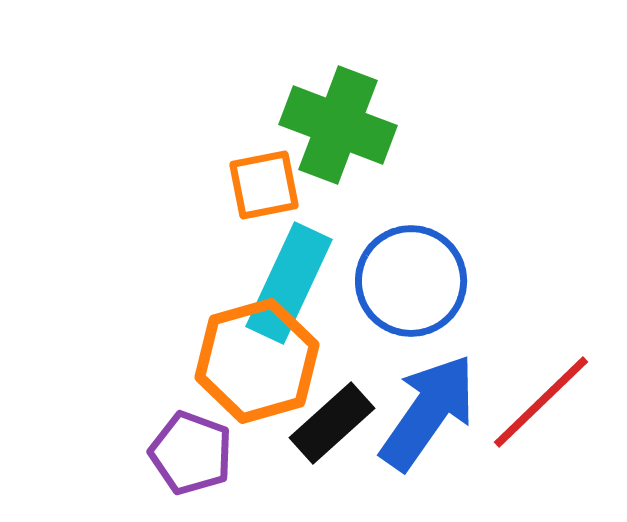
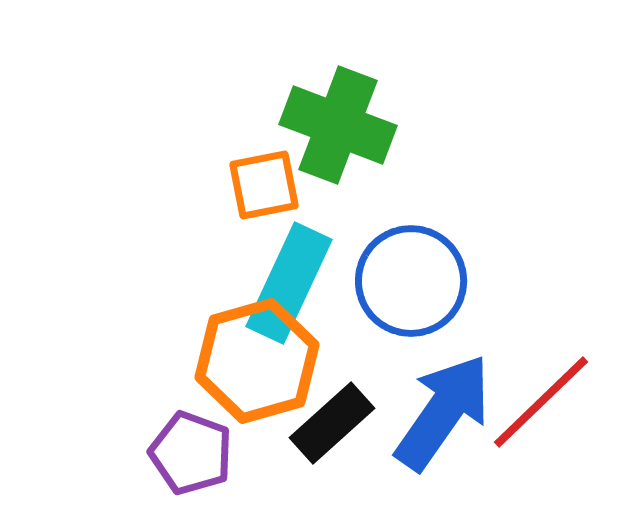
blue arrow: moved 15 px right
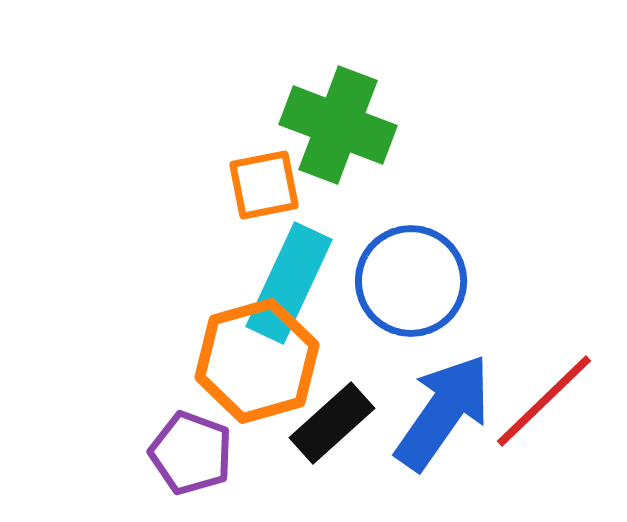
red line: moved 3 px right, 1 px up
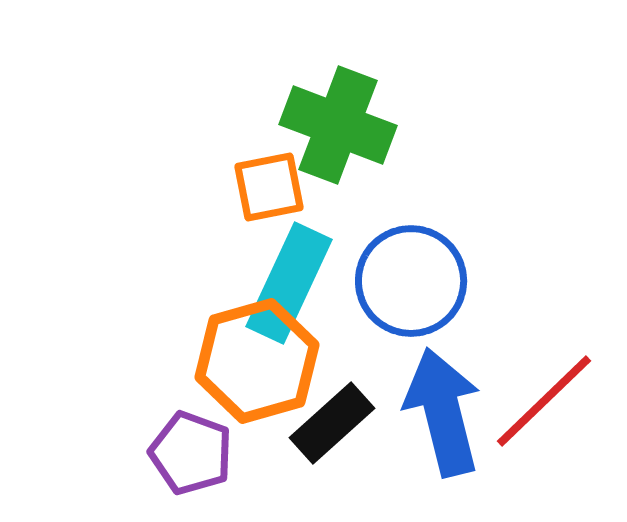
orange square: moved 5 px right, 2 px down
blue arrow: rotated 49 degrees counterclockwise
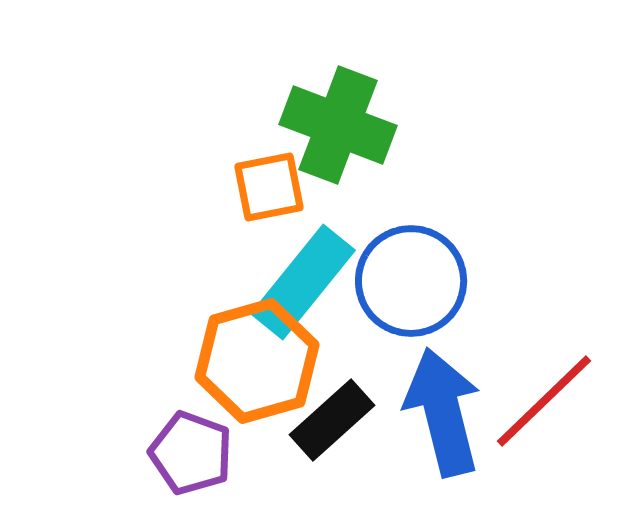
cyan rectangle: moved 14 px right, 1 px up; rotated 14 degrees clockwise
black rectangle: moved 3 px up
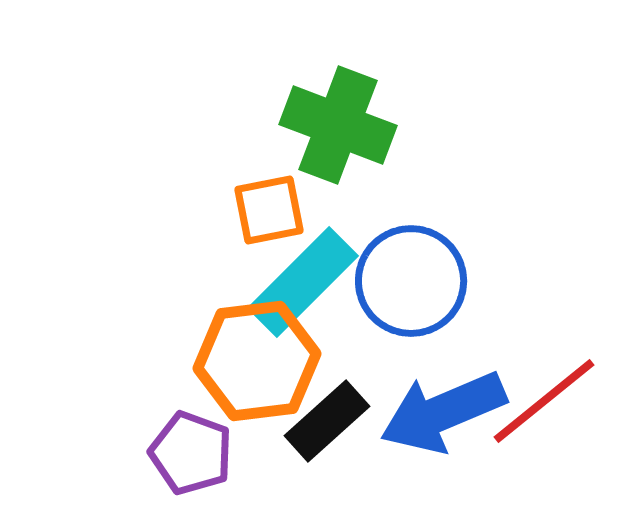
orange square: moved 23 px down
cyan rectangle: rotated 6 degrees clockwise
orange hexagon: rotated 9 degrees clockwise
red line: rotated 5 degrees clockwise
blue arrow: rotated 99 degrees counterclockwise
black rectangle: moved 5 px left, 1 px down
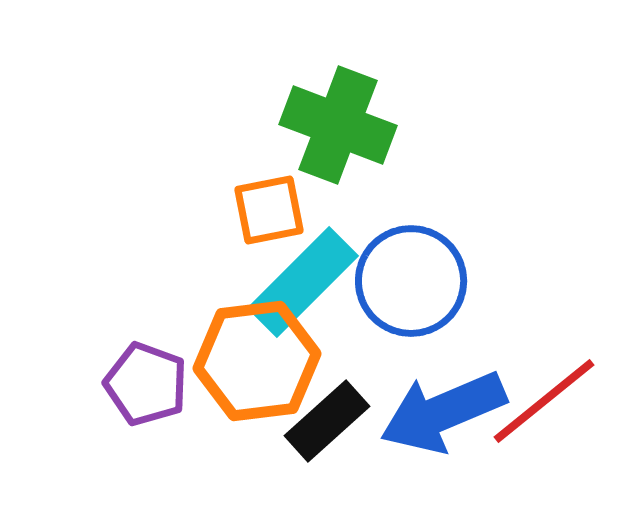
purple pentagon: moved 45 px left, 69 px up
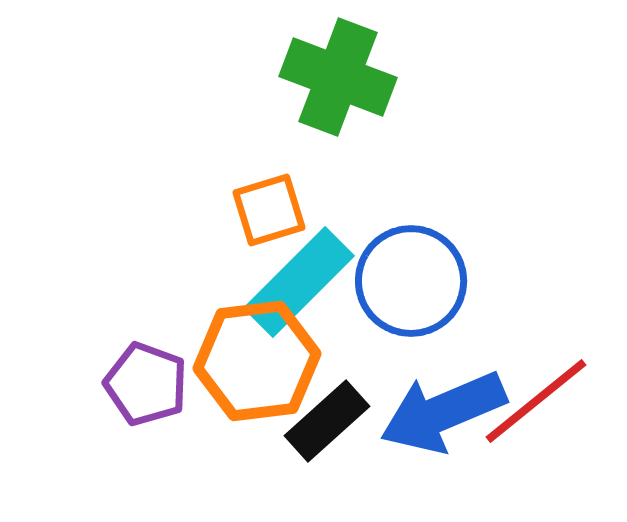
green cross: moved 48 px up
orange square: rotated 6 degrees counterclockwise
cyan rectangle: moved 4 px left
red line: moved 8 px left
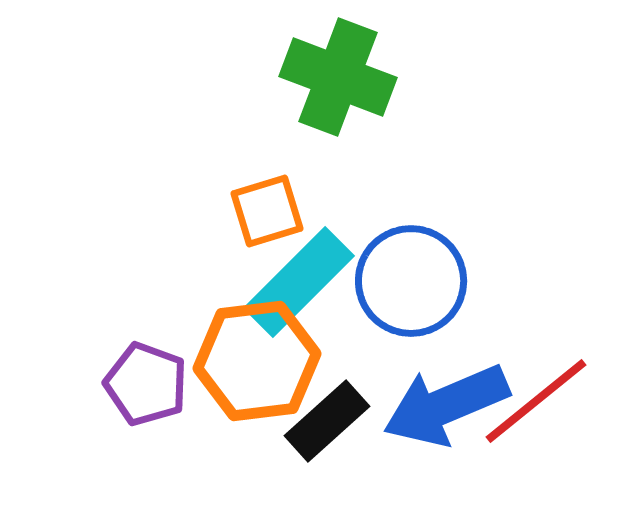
orange square: moved 2 px left, 1 px down
blue arrow: moved 3 px right, 7 px up
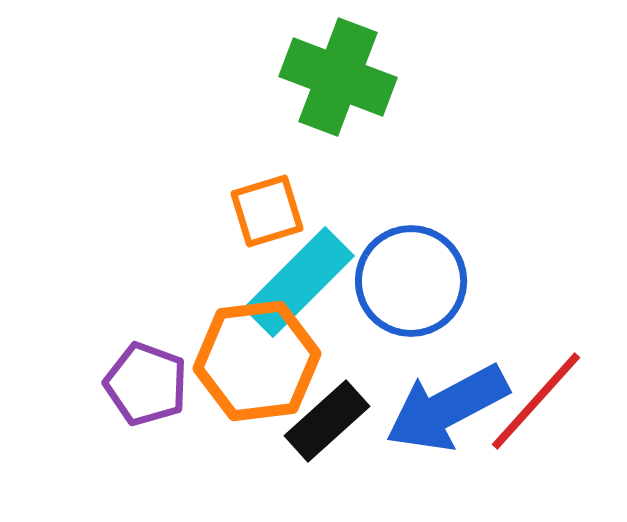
red line: rotated 9 degrees counterclockwise
blue arrow: moved 1 px right, 3 px down; rotated 5 degrees counterclockwise
